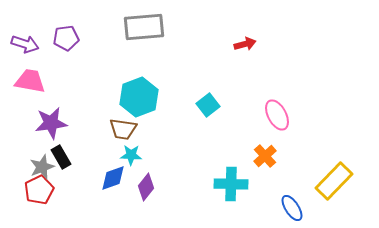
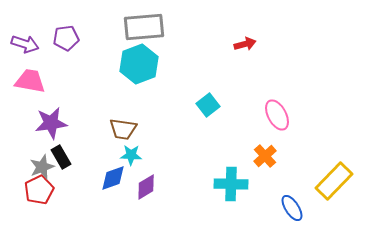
cyan hexagon: moved 33 px up
purple diamond: rotated 20 degrees clockwise
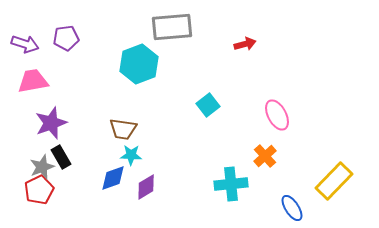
gray rectangle: moved 28 px right
pink trapezoid: moved 3 px right; rotated 20 degrees counterclockwise
purple star: rotated 12 degrees counterclockwise
cyan cross: rotated 8 degrees counterclockwise
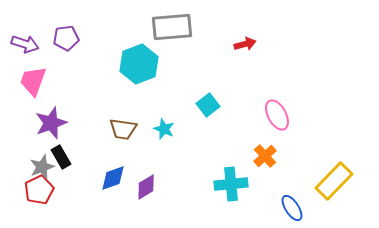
pink trapezoid: rotated 60 degrees counterclockwise
cyan star: moved 33 px right, 26 px up; rotated 20 degrees clockwise
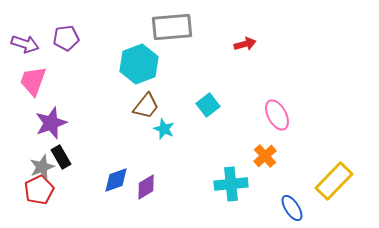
brown trapezoid: moved 23 px right, 23 px up; rotated 60 degrees counterclockwise
blue diamond: moved 3 px right, 2 px down
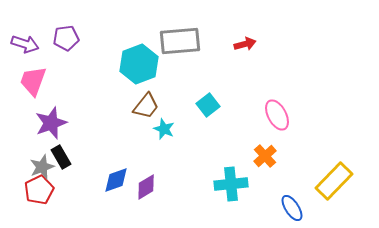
gray rectangle: moved 8 px right, 14 px down
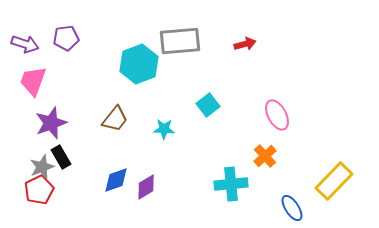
brown trapezoid: moved 31 px left, 13 px down
cyan star: rotated 20 degrees counterclockwise
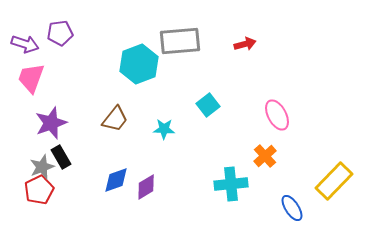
purple pentagon: moved 6 px left, 5 px up
pink trapezoid: moved 2 px left, 3 px up
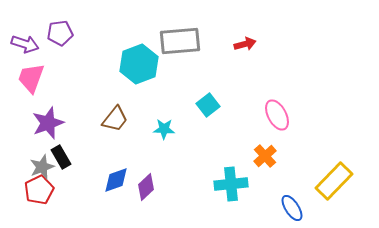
purple star: moved 3 px left
purple diamond: rotated 12 degrees counterclockwise
